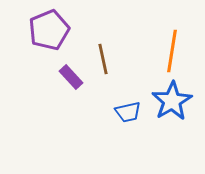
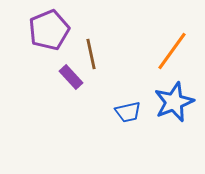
orange line: rotated 27 degrees clockwise
brown line: moved 12 px left, 5 px up
blue star: moved 2 px right, 1 px down; rotated 9 degrees clockwise
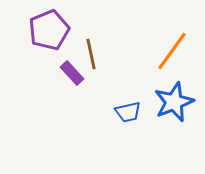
purple rectangle: moved 1 px right, 4 px up
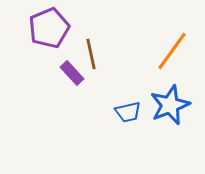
purple pentagon: moved 2 px up
blue star: moved 4 px left, 3 px down
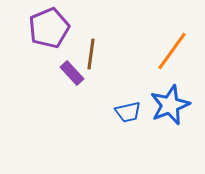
brown line: rotated 20 degrees clockwise
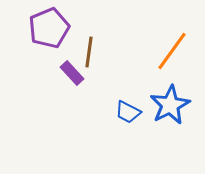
brown line: moved 2 px left, 2 px up
blue star: rotated 6 degrees counterclockwise
blue trapezoid: rotated 40 degrees clockwise
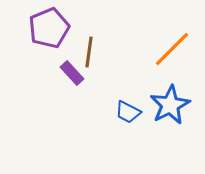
orange line: moved 2 px up; rotated 9 degrees clockwise
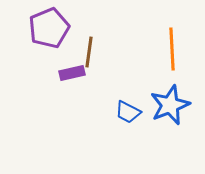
orange line: rotated 48 degrees counterclockwise
purple rectangle: rotated 60 degrees counterclockwise
blue star: rotated 6 degrees clockwise
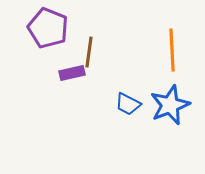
purple pentagon: moved 1 px left; rotated 27 degrees counterclockwise
orange line: moved 1 px down
blue trapezoid: moved 8 px up
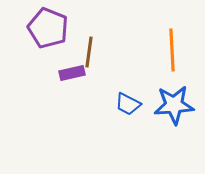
blue star: moved 4 px right; rotated 18 degrees clockwise
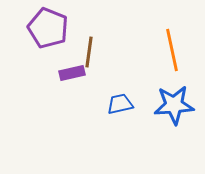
orange line: rotated 9 degrees counterclockwise
blue trapezoid: moved 8 px left; rotated 140 degrees clockwise
